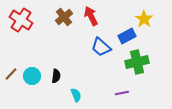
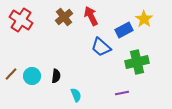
blue rectangle: moved 3 px left, 6 px up
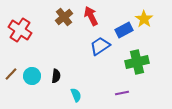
red cross: moved 1 px left, 10 px down
blue trapezoid: moved 1 px left, 1 px up; rotated 105 degrees clockwise
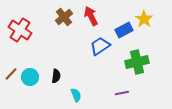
cyan circle: moved 2 px left, 1 px down
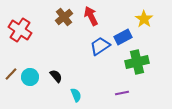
blue rectangle: moved 1 px left, 7 px down
black semicircle: rotated 48 degrees counterclockwise
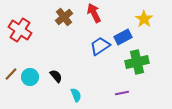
red arrow: moved 3 px right, 3 px up
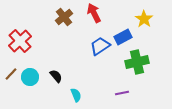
red cross: moved 11 px down; rotated 15 degrees clockwise
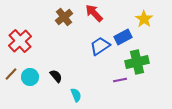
red arrow: rotated 18 degrees counterclockwise
purple line: moved 2 px left, 13 px up
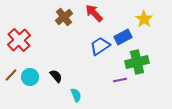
red cross: moved 1 px left, 1 px up
brown line: moved 1 px down
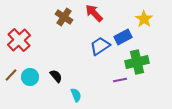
brown cross: rotated 18 degrees counterclockwise
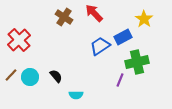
purple line: rotated 56 degrees counterclockwise
cyan semicircle: rotated 112 degrees clockwise
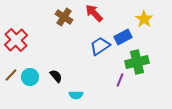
red cross: moved 3 px left
